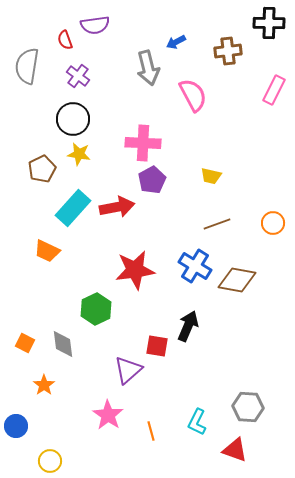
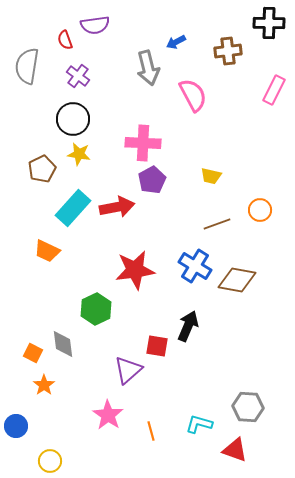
orange circle: moved 13 px left, 13 px up
orange square: moved 8 px right, 10 px down
cyan L-shape: moved 2 px right, 2 px down; rotated 80 degrees clockwise
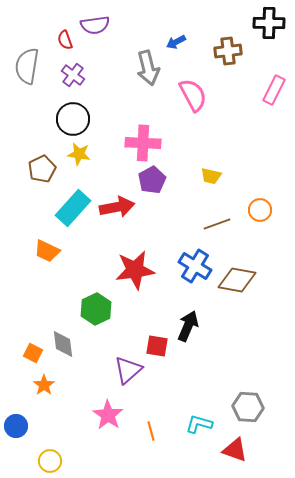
purple cross: moved 5 px left, 1 px up
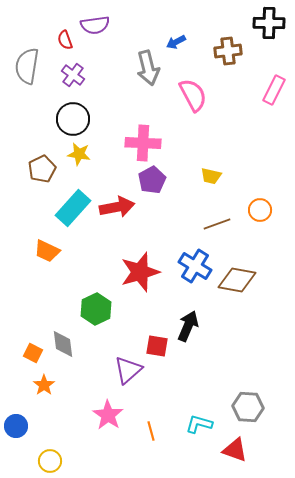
red star: moved 5 px right, 2 px down; rotated 9 degrees counterclockwise
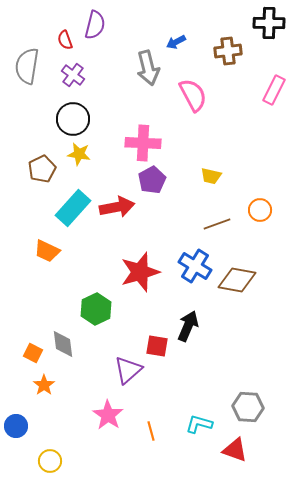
purple semicircle: rotated 68 degrees counterclockwise
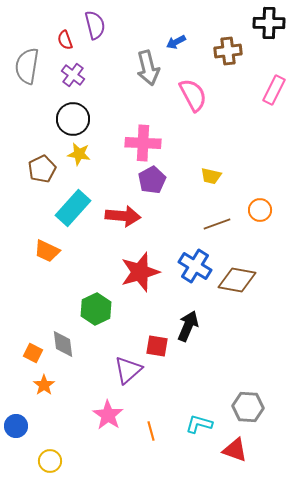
purple semicircle: rotated 28 degrees counterclockwise
red arrow: moved 6 px right, 9 px down; rotated 16 degrees clockwise
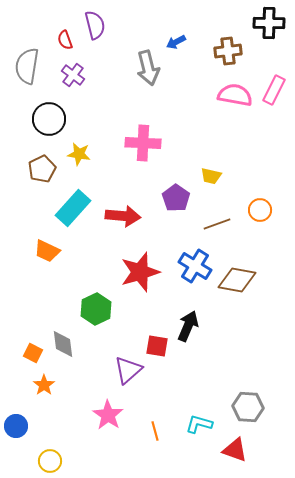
pink semicircle: moved 42 px right; rotated 52 degrees counterclockwise
black circle: moved 24 px left
purple pentagon: moved 24 px right, 18 px down; rotated 8 degrees counterclockwise
orange line: moved 4 px right
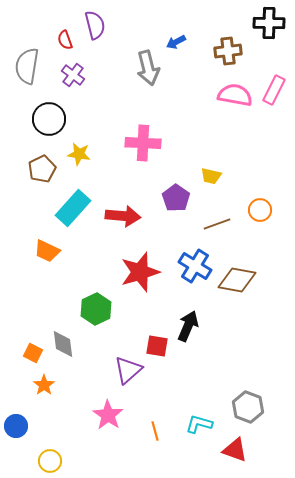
gray hexagon: rotated 16 degrees clockwise
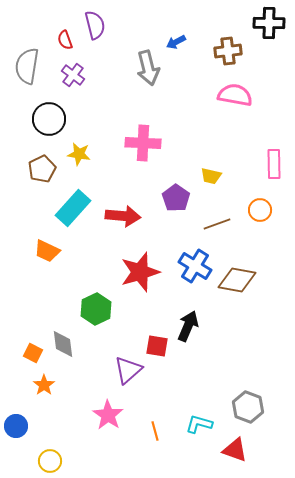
pink rectangle: moved 74 px down; rotated 28 degrees counterclockwise
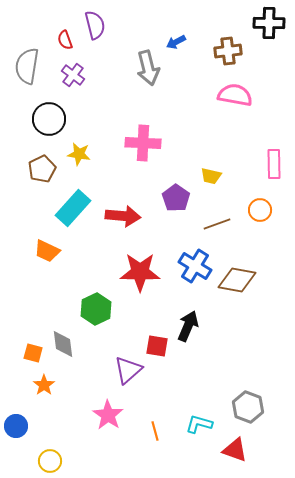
red star: rotated 18 degrees clockwise
orange square: rotated 12 degrees counterclockwise
